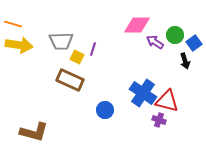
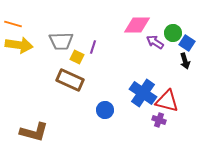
green circle: moved 2 px left, 2 px up
blue square: moved 7 px left; rotated 21 degrees counterclockwise
purple line: moved 2 px up
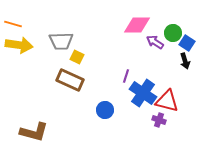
purple line: moved 33 px right, 29 px down
